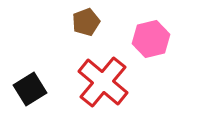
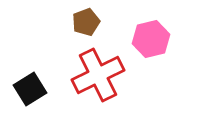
red cross: moved 5 px left, 7 px up; rotated 24 degrees clockwise
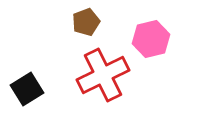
red cross: moved 5 px right
black square: moved 3 px left
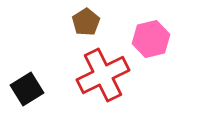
brown pentagon: rotated 12 degrees counterclockwise
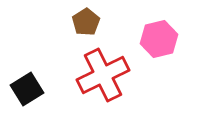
pink hexagon: moved 8 px right
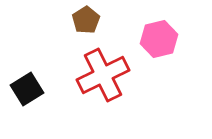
brown pentagon: moved 2 px up
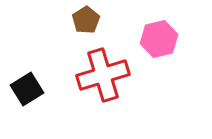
red cross: rotated 9 degrees clockwise
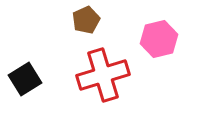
brown pentagon: rotated 8 degrees clockwise
black square: moved 2 px left, 10 px up
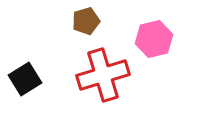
brown pentagon: moved 1 px down; rotated 8 degrees clockwise
pink hexagon: moved 5 px left
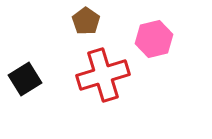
brown pentagon: rotated 20 degrees counterclockwise
